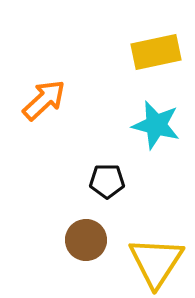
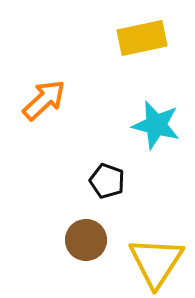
yellow rectangle: moved 14 px left, 14 px up
black pentagon: rotated 20 degrees clockwise
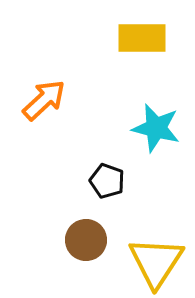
yellow rectangle: rotated 12 degrees clockwise
cyan star: moved 3 px down
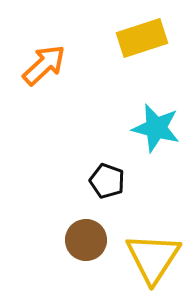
yellow rectangle: rotated 18 degrees counterclockwise
orange arrow: moved 35 px up
yellow triangle: moved 3 px left, 4 px up
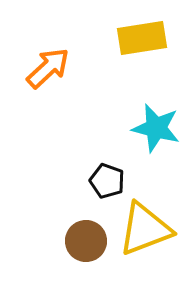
yellow rectangle: rotated 9 degrees clockwise
orange arrow: moved 4 px right, 3 px down
brown circle: moved 1 px down
yellow triangle: moved 8 px left, 29 px up; rotated 36 degrees clockwise
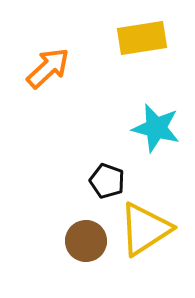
yellow triangle: rotated 12 degrees counterclockwise
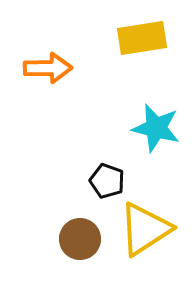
orange arrow: rotated 42 degrees clockwise
brown circle: moved 6 px left, 2 px up
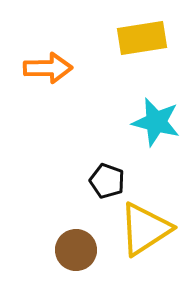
cyan star: moved 6 px up
brown circle: moved 4 px left, 11 px down
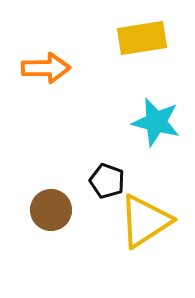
orange arrow: moved 2 px left
yellow triangle: moved 8 px up
brown circle: moved 25 px left, 40 px up
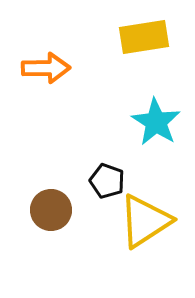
yellow rectangle: moved 2 px right, 1 px up
cyan star: rotated 18 degrees clockwise
